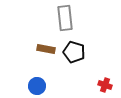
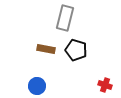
gray rectangle: rotated 20 degrees clockwise
black pentagon: moved 2 px right, 2 px up
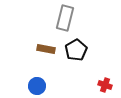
black pentagon: rotated 25 degrees clockwise
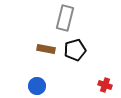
black pentagon: moved 1 px left; rotated 15 degrees clockwise
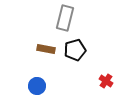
red cross: moved 1 px right, 4 px up; rotated 16 degrees clockwise
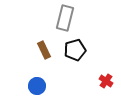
brown rectangle: moved 2 px left, 1 px down; rotated 54 degrees clockwise
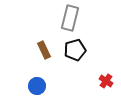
gray rectangle: moved 5 px right
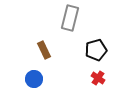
black pentagon: moved 21 px right
red cross: moved 8 px left, 3 px up
blue circle: moved 3 px left, 7 px up
